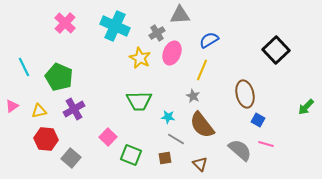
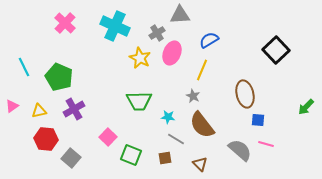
blue square: rotated 24 degrees counterclockwise
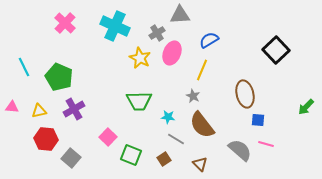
pink triangle: moved 1 px down; rotated 40 degrees clockwise
brown square: moved 1 px left, 1 px down; rotated 24 degrees counterclockwise
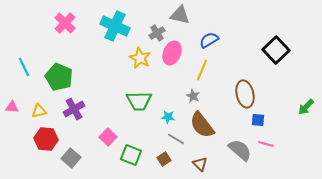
gray triangle: rotated 15 degrees clockwise
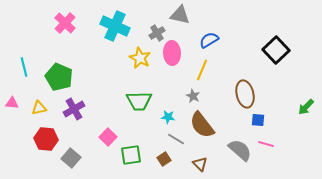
pink ellipse: rotated 25 degrees counterclockwise
cyan line: rotated 12 degrees clockwise
pink triangle: moved 4 px up
yellow triangle: moved 3 px up
green square: rotated 30 degrees counterclockwise
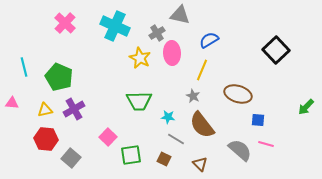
brown ellipse: moved 7 px left; rotated 60 degrees counterclockwise
yellow triangle: moved 6 px right, 2 px down
brown square: rotated 32 degrees counterclockwise
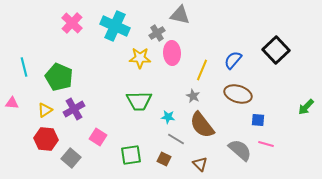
pink cross: moved 7 px right
blue semicircle: moved 24 px right, 20 px down; rotated 18 degrees counterclockwise
yellow star: rotated 25 degrees counterclockwise
yellow triangle: rotated 21 degrees counterclockwise
pink square: moved 10 px left; rotated 12 degrees counterclockwise
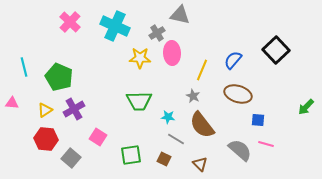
pink cross: moved 2 px left, 1 px up
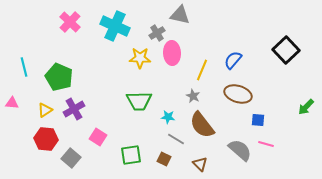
black square: moved 10 px right
